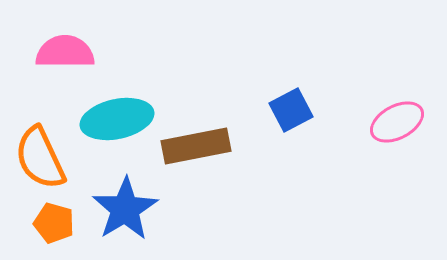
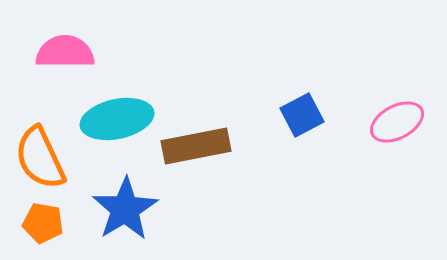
blue square: moved 11 px right, 5 px down
orange pentagon: moved 11 px left; rotated 6 degrees counterclockwise
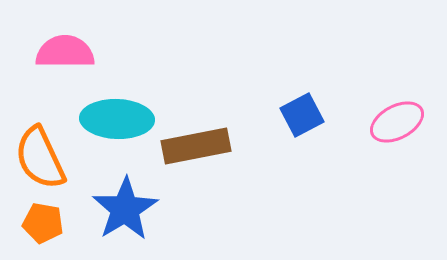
cyan ellipse: rotated 14 degrees clockwise
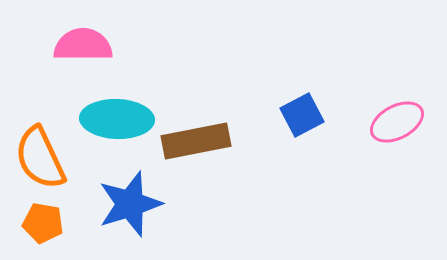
pink semicircle: moved 18 px right, 7 px up
brown rectangle: moved 5 px up
blue star: moved 5 px right, 5 px up; rotated 14 degrees clockwise
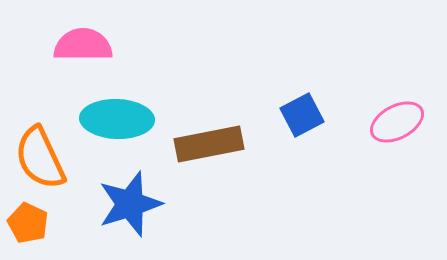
brown rectangle: moved 13 px right, 3 px down
orange pentagon: moved 15 px left; rotated 15 degrees clockwise
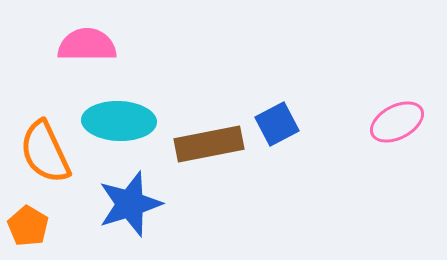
pink semicircle: moved 4 px right
blue square: moved 25 px left, 9 px down
cyan ellipse: moved 2 px right, 2 px down
orange semicircle: moved 5 px right, 6 px up
orange pentagon: moved 3 px down; rotated 6 degrees clockwise
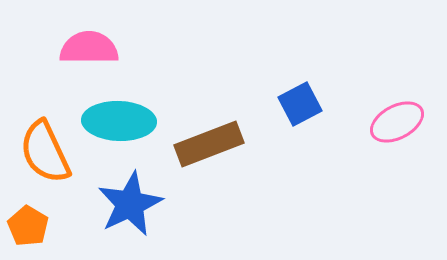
pink semicircle: moved 2 px right, 3 px down
blue square: moved 23 px right, 20 px up
brown rectangle: rotated 10 degrees counterclockwise
blue star: rotated 8 degrees counterclockwise
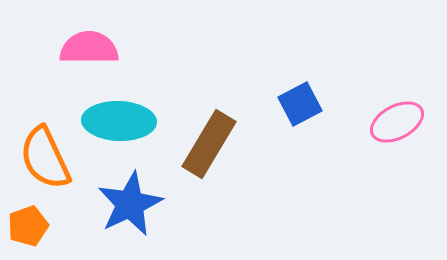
brown rectangle: rotated 38 degrees counterclockwise
orange semicircle: moved 6 px down
orange pentagon: rotated 21 degrees clockwise
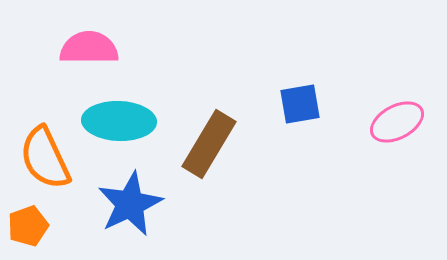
blue square: rotated 18 degrees clockwise
